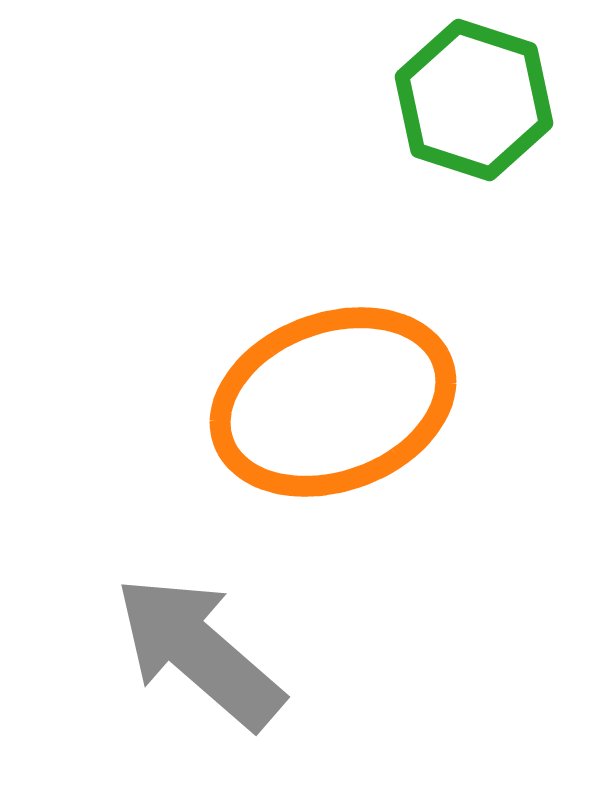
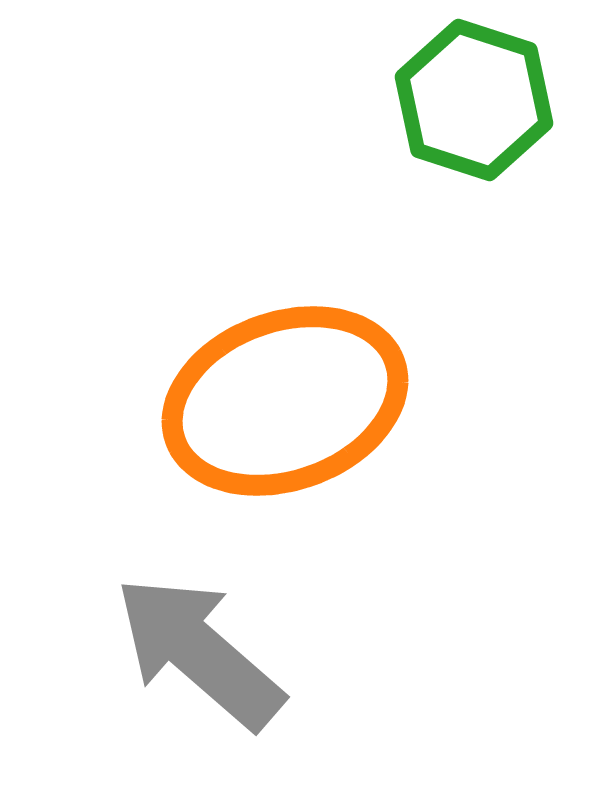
orange ellipse: moved 48 px left, 1 px up
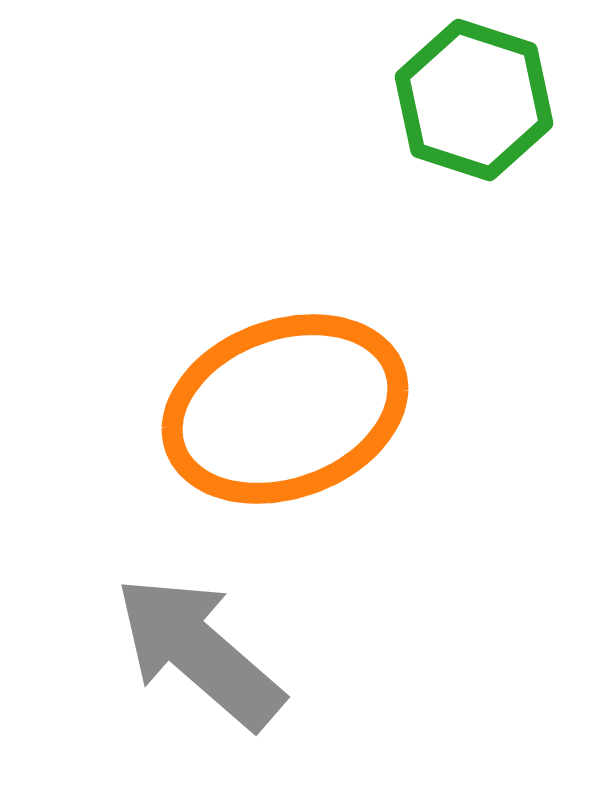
orange ellipse: moved 8 px down
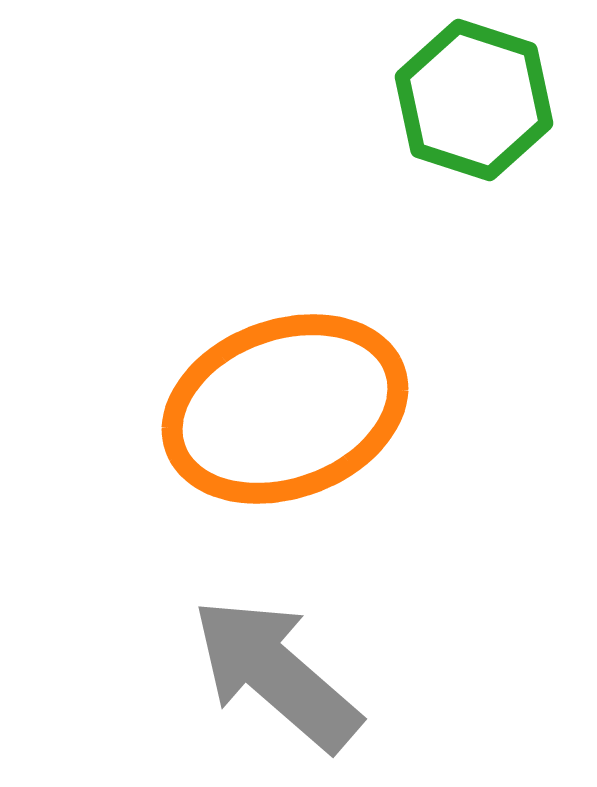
gray arrow: moved 77 px right, 22 px down
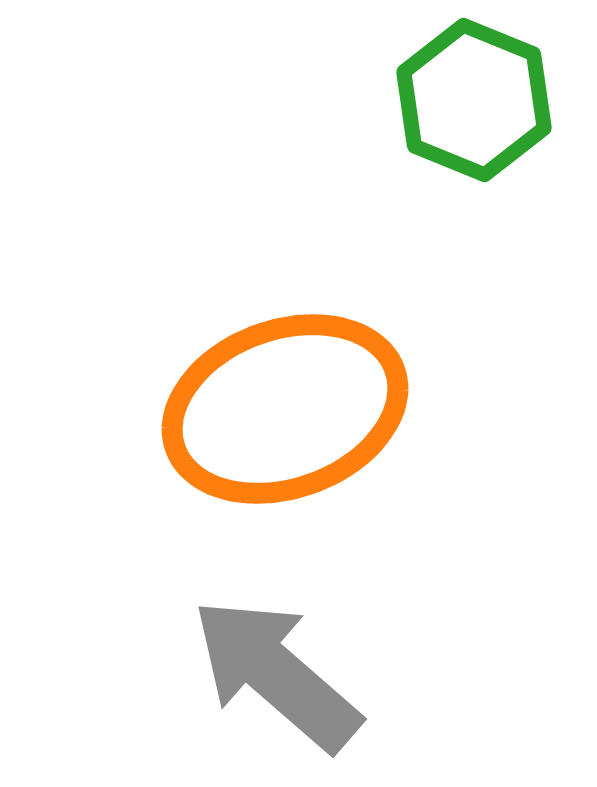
green hexagon: rotated 4 degrees clockwise
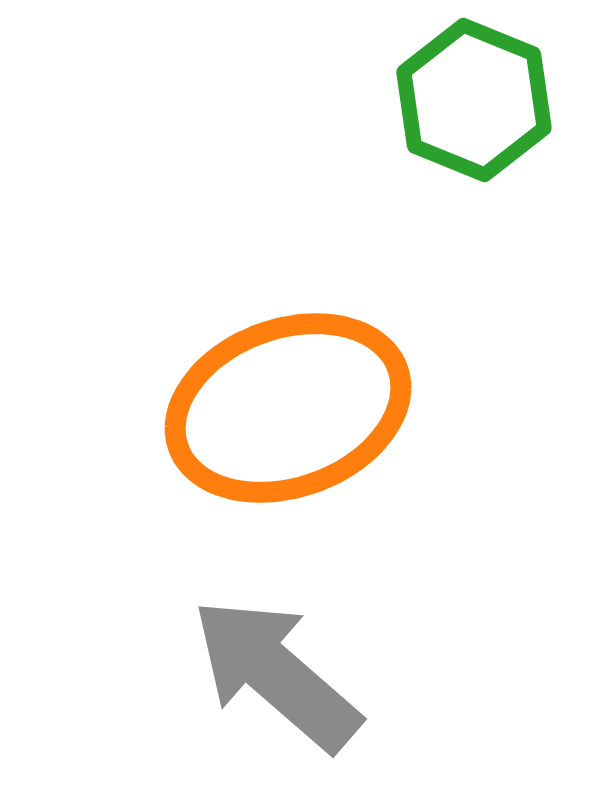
orange ellipse: moved 3 px right, 1 px up
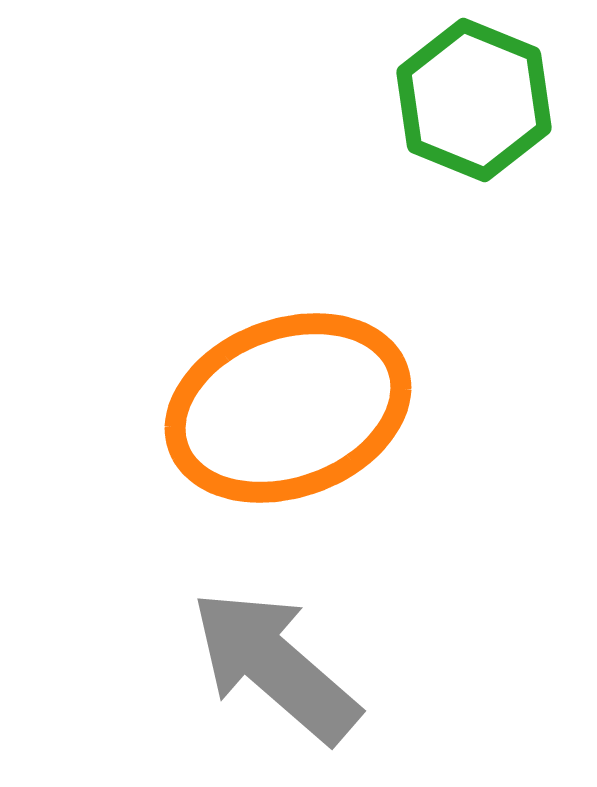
gray arrow: moved 1 px left, 8 px up
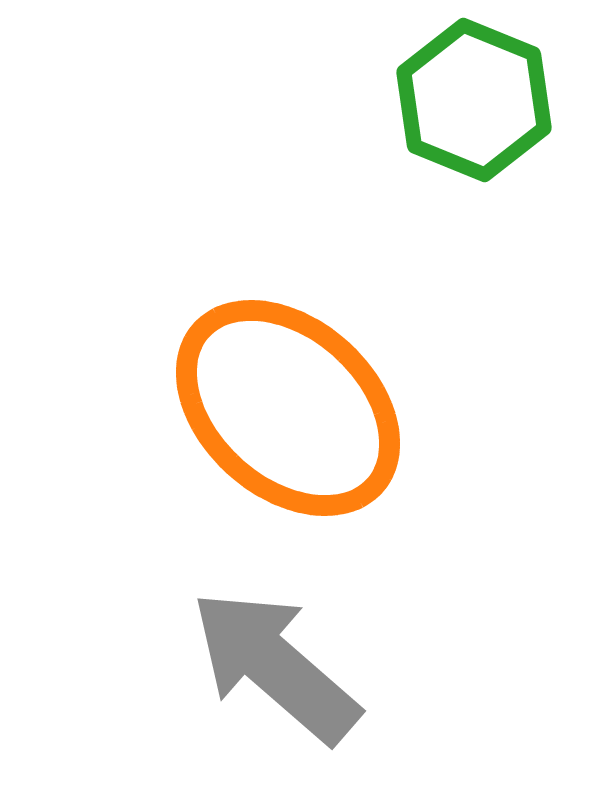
orange ellipse: rotated 62 degrees clockwise
